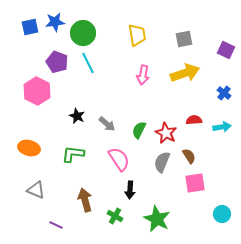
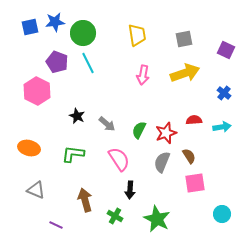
red star: rotated 25 degrees clockwise
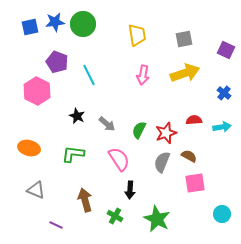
green circle: moved 9 px up
cyan line: moved 1 px right, 12 px down
brown semicircle: rotated 28 degrees counterclockwise
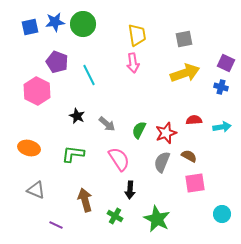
purple square: moved 13 px down
pink arrow: moved 10 px left, 12 px up; rotated 18 degrees counterclockwise
blue cross: moved 3 px left, 6 px up; rotated 24 degrees counterclockwise
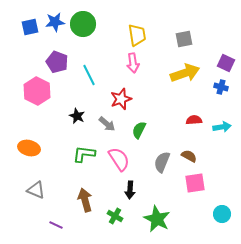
red star: moved 45 px left, 34 px up
green L-shape: moved 11 px right
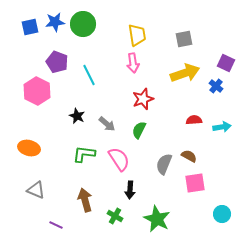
blue cross: moved 5 px left, 1 px up; rotated 24 degrees clockwise
red star: moved 22 px right
gray semicircle: moved 2 px right, 2 px down
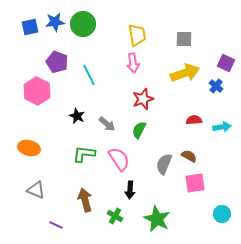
gray square: rotated 12 degrees clockwise
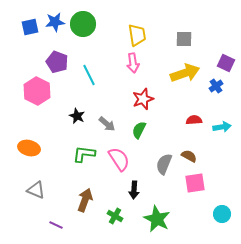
blue cross: rotated 16 degrees clockwise
black arrow: moved 4 px right
brown arrow: rotated 35 degrees clockwise
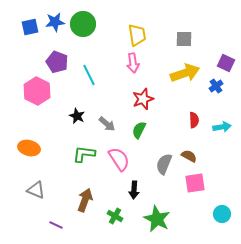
red semicircle: rotated 91 degrees clockwise
